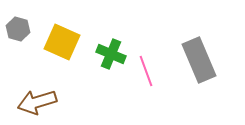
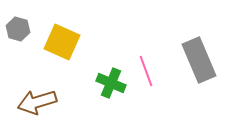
green cross: moved 29 px down
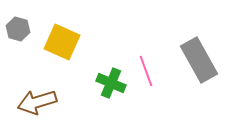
gray rectangle: rotated 6 degrees counterclockwise
